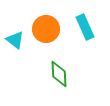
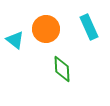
cyan rectangle: moved 4 px right
green diamond: moved 3 px right, 5 px up
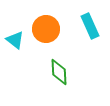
cyan rectangle: moved 1 px right, 1 px up
green diamond: moved 3 px left, 3 px down
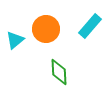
cyan rectangle: rotated 65 degrees clockwise
cyan triangle: rotated 42 degrees clockwise
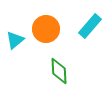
green diamond: moved 1 px up
